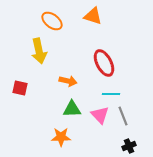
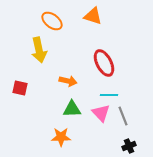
yellow arrow: moved 1 px up
cyan line: moved 2 px left, 1 px down
pink triangle: moved 1 px right, 2 px up
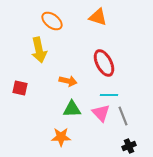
orange triangle: moved 5 px right, 1 px down
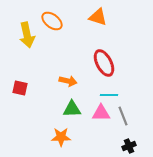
yellow arrow: moved 12 px left, 15 px up
pink triangle: rotated 48 degrees counterclockwise
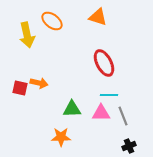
orange arrow: moved 29 px left, 2 px down
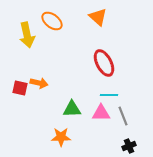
orange triangle: rotated 24 degrees clockwise
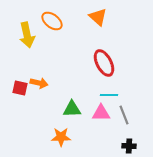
gray line: moved 1 px right, 1 px up
black cross: rotated 24 degrees clockwise
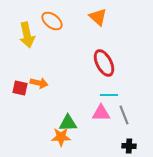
green triangle: moved 4 px left, 14 px down
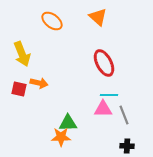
yellow arrow: moved 5 px left, 19 px down; rotated 10 degrees counterclockwise
red square: moved 1 px left, 1 px down
pink triangle: moved 2 px right, 4 px up
black cross: moved 2 px left
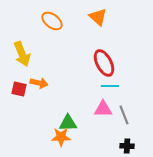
cyan line: moved 1 px right, 9 px up
